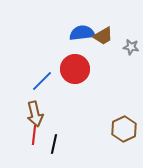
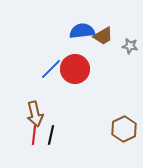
blue semicircle: moved 2 px up
gray star: moved 1 px left, 1 px up
blue line: moved 9 px right, 12 px up
black line: moved 3 px left, 9 px up
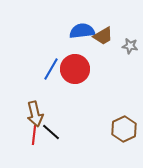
blue line: rotated 15 degrees counterclockwise
black line: moved 3 px up; rotated 60 degrees counterclockwise
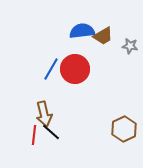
brown arrow: moved 9 px right
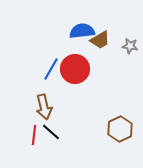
brown trapezoid: moved 3 px left, 4 px down
brown arrow: moved 7 px up
brown hexagon: moved 4 px left
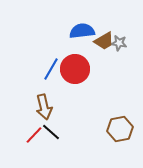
brown trapezoid: moved 4 px right, 1 px down
gray star: moved 11 px left, 3 px up
brown hexagon: rotated 15 degrees clockwise
red line: rotated 36 degrees clockwise
